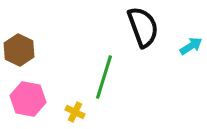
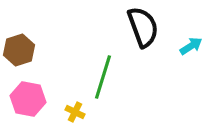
brown hexagon: rotated 16 degrees clockwise
green line: moved 1 px left
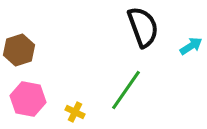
green line: moved 23 px right, 13 px down; rotated 18 degrees clockwise
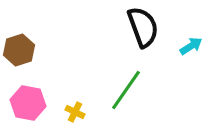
pink hexagon: moved 4 px down
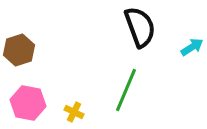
black semicircle: moved 3 px left
cyan arrow: moved 1 px right, 1 px down
green line: rotated 12 degrees counterclockwise
yellow cross: moved 1 px left
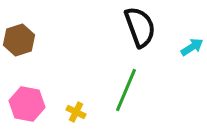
brown hexagon: moved 10 px up
pink hexagon: moved 1 px left, 1 px down
yellow cross: moved 2 px right
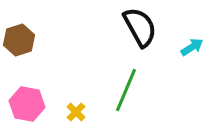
black semicircle: rotated 9 degrees counterclockwise
yellow cross: rotated 18 degrees clockwise
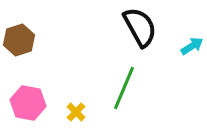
cyan arrow: moved 1 px up
green line: moved 2 px left, 2 px up
pink hexagon: moved 1 px right, 1 px up
